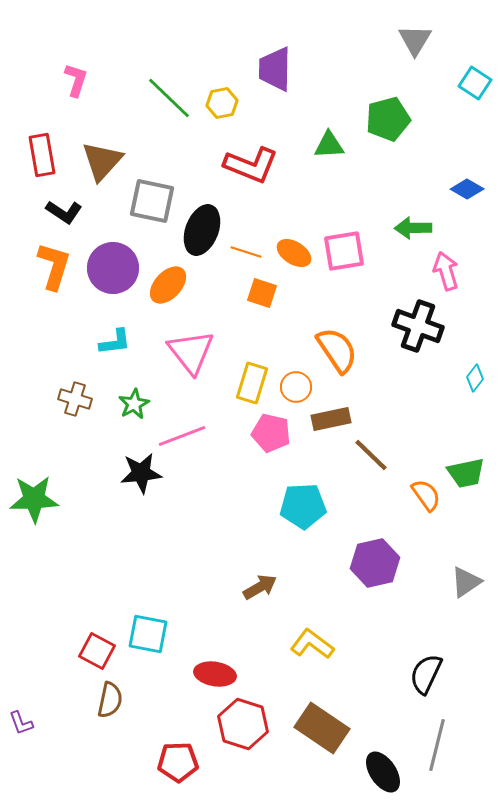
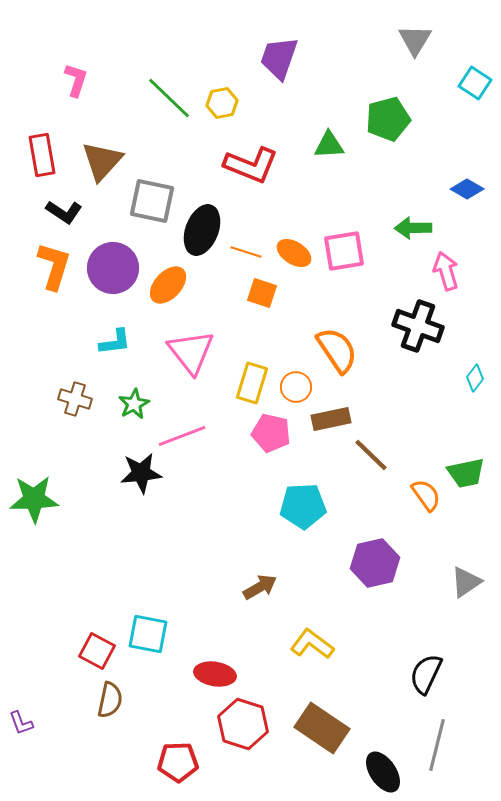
purple trapezoid at (275, 69): moved 4 px right, 11 px up; rotated 18 degrees clockwise
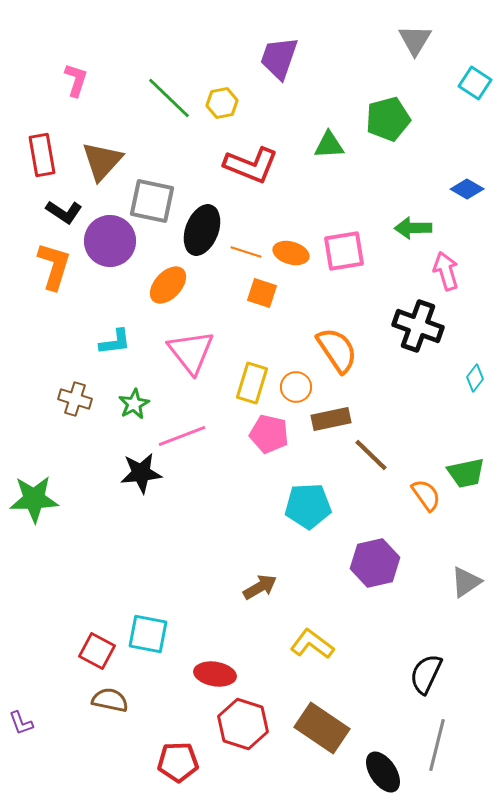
orange ellipse at (294, 253): moved 3 px left; rotated 16 degrees counterclockwise
purple circle at (113, 268): moved 3 px left, 27 px up
pink pentagon at (271, 433): moved 2 px left, 1 px down
cyan pentagon at (303, 506): moved 5 px right
brown semicircle at (110, 700): rotated 90 degrees counterclockwise
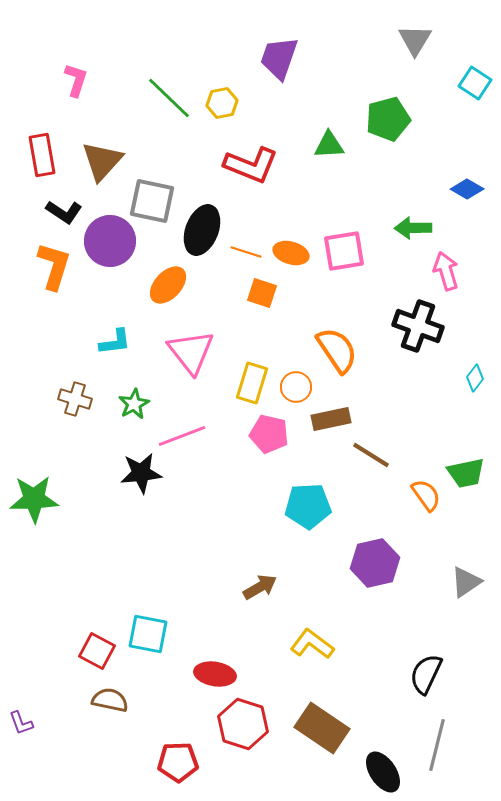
brown line at (371, 455): rotated 12 degrees counterclockwise
